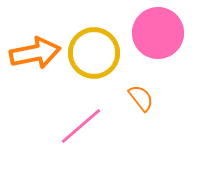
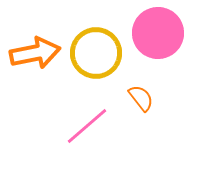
yellow circle: moved 2 px right
pink line: moved 6 px right
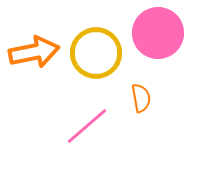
orange arrow: moved 1 px left, 1 px up
orange semicircle: rotated 28 degrees clockwise
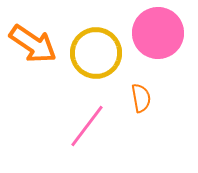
orange arrow: moved 1 px left, 8 px up; rotated 45 degrees clockwise
pink line: rotated 12 degrees counterclockwise
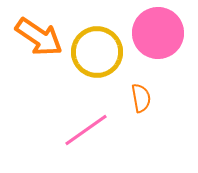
orange arrow: moved 6 px right, 7 px up
yellow circle: moved 1 px right, 1 px up
pink line: moved 1 px left, 4 px down; rotated 18 degrees clockwise
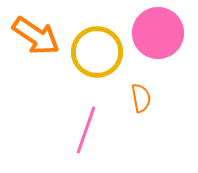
orange arrow: moved 3 px left, 1 px up
pink line: rotated 36 degrees counterclockwise
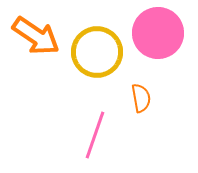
pink line: moved 9 px right, 5 px down
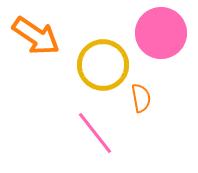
pink circle: moved 3 px right
yellow circle: moved 6 px right, 13 px down
pink line: moved 2 px up; rotated 57 degrees counterclockwise
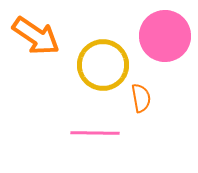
pink circle: moved 4 px right, 3 px down
pink line: rotated 51 degrees counterclockwise
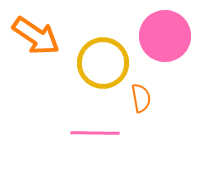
yellow circle: moved 2 px up
